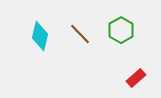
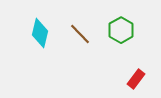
cyan diamond: moved 3 px up
red rectangle: moved 1 px down; rotated 12 degrees counterclockwise
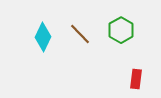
cyan diamond: moved 3 px right, 4 px down; rotated 12 degrees clockwise
red rectangle: rotated 30 degrees counterclockwise
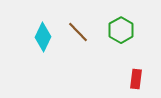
brown line: moved 2 px left, 2 px up
